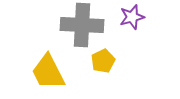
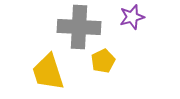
gray cross: moved 3 px left, 2 px down
yellow trapezoid: rotated 9 degrees clockwise
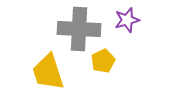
purple star: moved 5 px left, 3 px down
gray cross: moved 2 px down
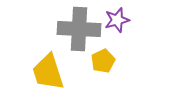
purple star: moved 10 px left
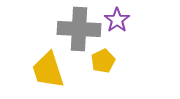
purple star: rotated 20 degrees counterclockwise
yellow trapezoid: moved 2 px up
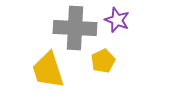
purple star: rotated 15 degrees counterclockwise
gray cross: moved 4 px left, 1 px up
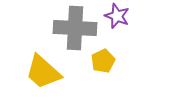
purple star: moved 4 px up
yellow trapezoid: moved 5 px left, 2 px down; rotated 30 degrees counterclockwise
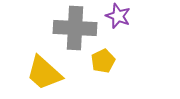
purple star: moved 1 px right
yellow trapezoid: moved 1 px right, 1 px down
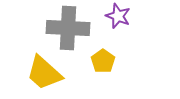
gray cross: moved 7 px left
yellow pentagon: rotated 10 degrees counterclockwise
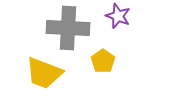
yellow trapezoid: rotated 21 degrees counterclockwise
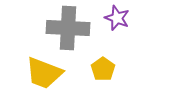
purple star: moved 1 px left, 2 px down
yellow pentagon: moved 8 px down
